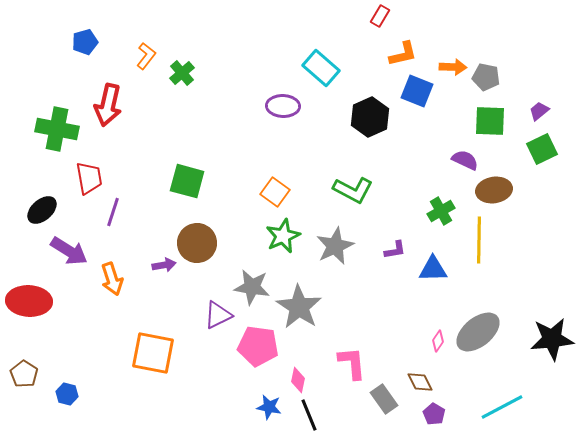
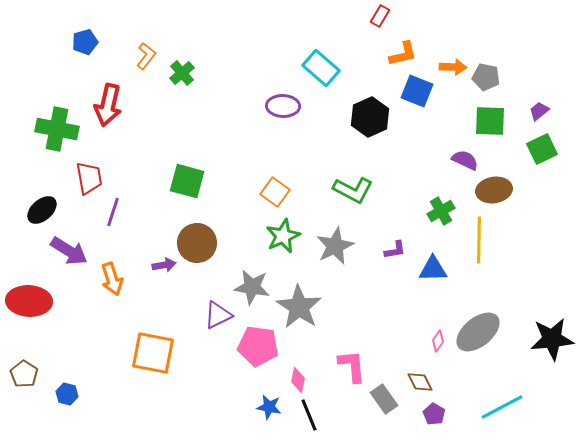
pink L-shape at (352, 363): moved 3 px down
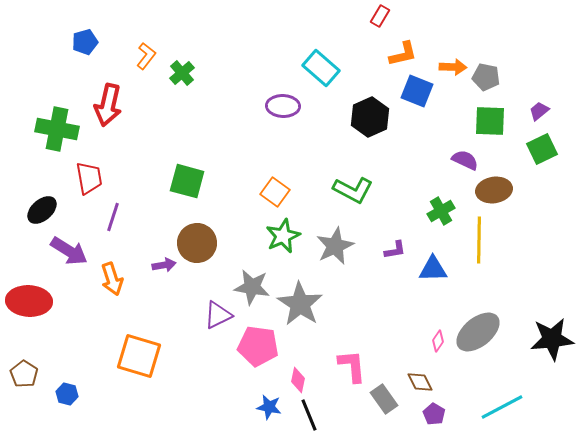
purple line at (113, 212): moved 5 px down
gray star at (299, 307): moved 1 px right, 3 px up
orange square at (153, 353): moved 14 px left, 3 px down; rotated 6 degrees clockwise
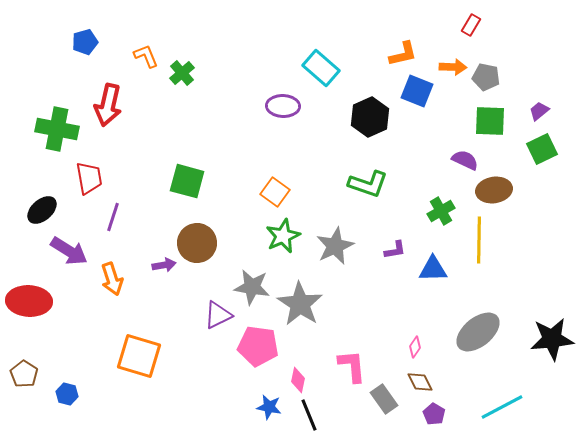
red rectangle at (380, 16): moved 91 px right, 9 px down
orange L-shape at (146, 56): rotated 60 degrees counterclockwise
green L-shape at (353, 190): moved 15 px right, 6 px up; rotated 9 degrees counterclockwise
pink diamond at (438, 341): moved 23 px left, 6 px down
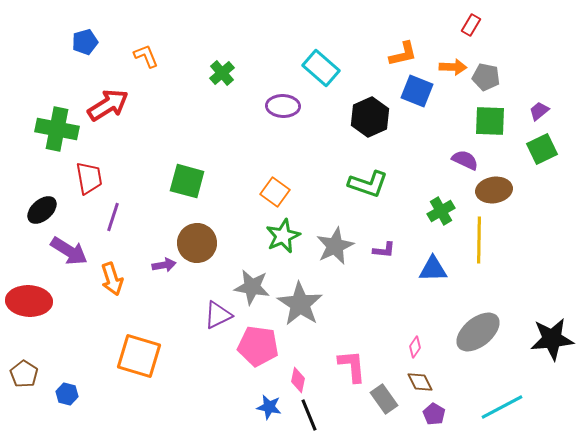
green cross at (182, 73): moved 40 px right
red arrow at (108, 105): rotated 135 degrees counterclockwise
purple L-shape at (395, 250): moved 11 px left; rotated 15 degrees clockwise
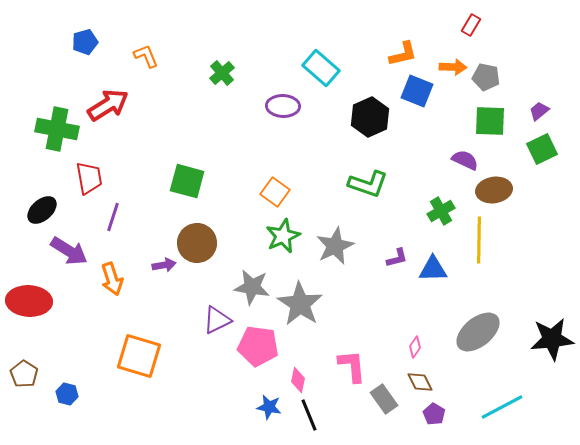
purple L-shape at (384, 250): moved 13 px right, 8 px down; rotated 20 degrees counterclockwise
purple triangle at (218, 315): moved 1 px left, 5 px down
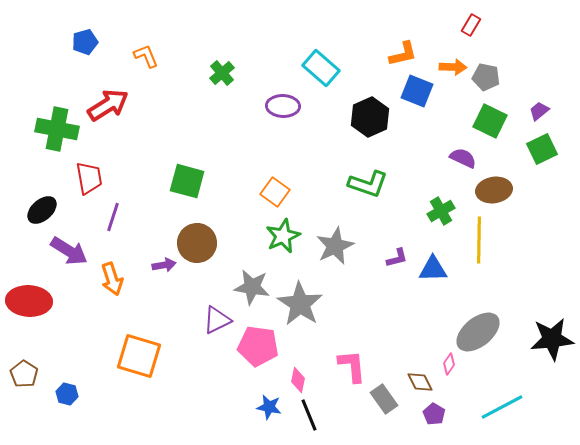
green square at (490, 121): rotated 24 degrees clockwise
purple semicircle at (465, 160): moved 2 px left, 2 px up
pink diamond at (415, 347): moved 34 px right, 17 px down
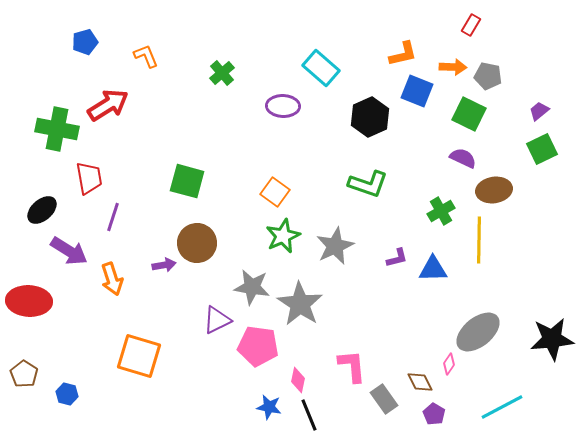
gray pentagon at (486, 77): moved 2 px right, 1 px up
green square at (490, 121): moved 21 px left, 7 px up
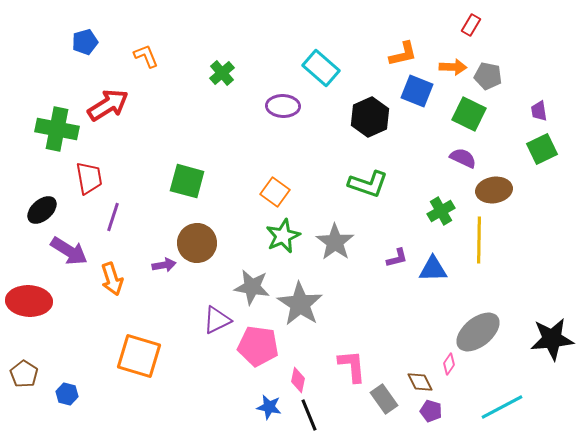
purple trapezoid at (539, 111): rotated 60 degrees counterclockwise
gray star at (335, 246): moved 4 px up; rotated 12 degrees counterclockwise
purple pentagon at (434, 414): moved 3 px left, 3 px up; rotated 15 degrees counterclockwise
